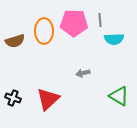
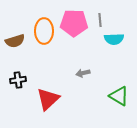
black cross: moved 5 px right, 18 px up; rotated 28 degrees counterclockwise
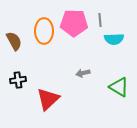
brown semicircle: moved 1 px left; rotated 102 degrees counterclockwise
green triangle: moved 9 px up
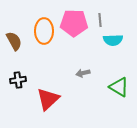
cyan semicircle: moved 1 px left, 1 px down
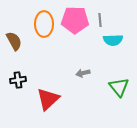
pink pentagon: moved 1 px right, 3 px up
orange ellipse: moved 7 px up
green triangle: rotated 20 degrees clockwise
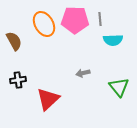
gray line: moved 1 px up
orange ellipse: rotated 30 degrees counterclockwise
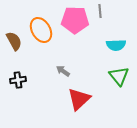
gray line: moved 8 px up
orange ellipse: moved 3 px left, 6 px down
cyan semicircle: moved 3 px right, 5 px down
gray arrow: moved 20 px left, 2 px up; rotated 48 degrees clockwise
green triangle: moved 11 px up
red triangle: moved 31 px right
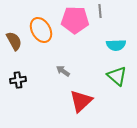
green triangle: moved 2 px left; rotated 10 degrees counterclockwise
red triangle: moved 2 px right, 2 px down
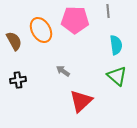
gray line: moved 8 px right
cyan semicircle: rotated 96 degrees counterclockwise
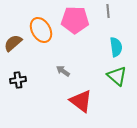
brown semicircle: moved 1 px left, 2 px down; rotated 102 degrees counterclockwise
cyan semicircle: moved 2 px down
red triangle: rotated 40 degrees counterclockwise
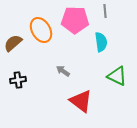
gray line: moved 3 px left
cyan semicircle: moved 15 px left, 5 px up
green triangle: rotated 15 degrees counterclockwise
